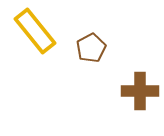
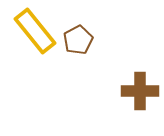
brown pentagon: moved 13 px left, 8 px up
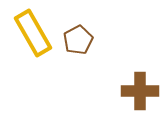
yellow rectangle: moved 2 px left, 2 px down; rotated 9 degrees clockwise
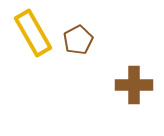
brown cross: moved 6 px left, 6 px up
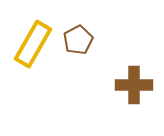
yellow rectangle: moved 11 px down; rotated 60 degrees clockwise
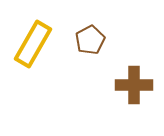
brown pentagon: moved 12 px right
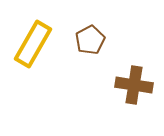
brown cross: rotated 9 degrees clockwise
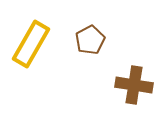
yellow rectangle: moved 2 px left
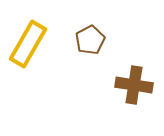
yellow rectangle: moved 3 px left
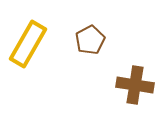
brown cross: moved 1 px right
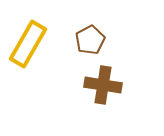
brown cross: moved 32 px left
